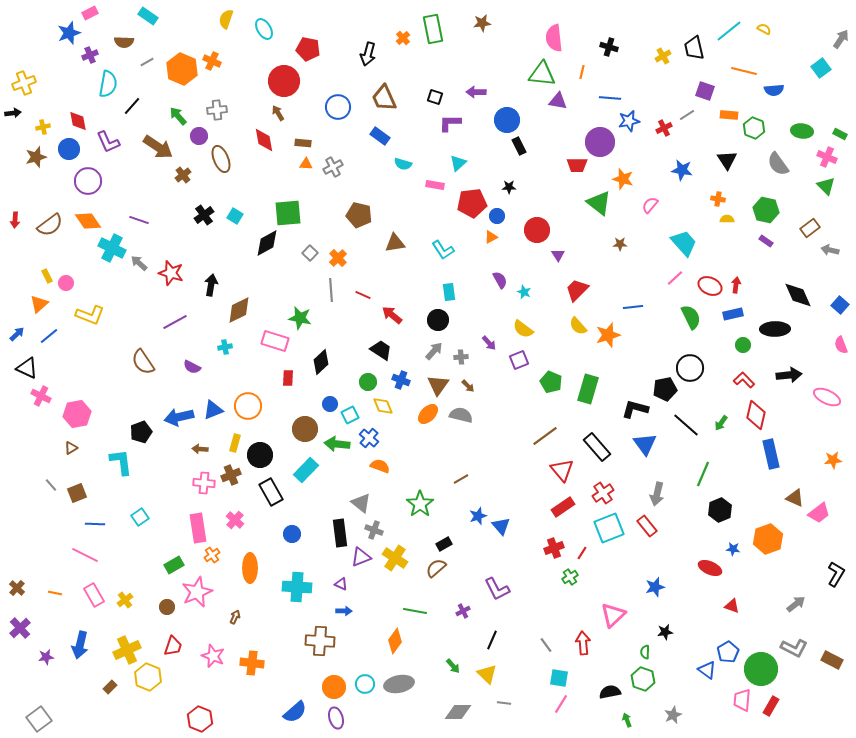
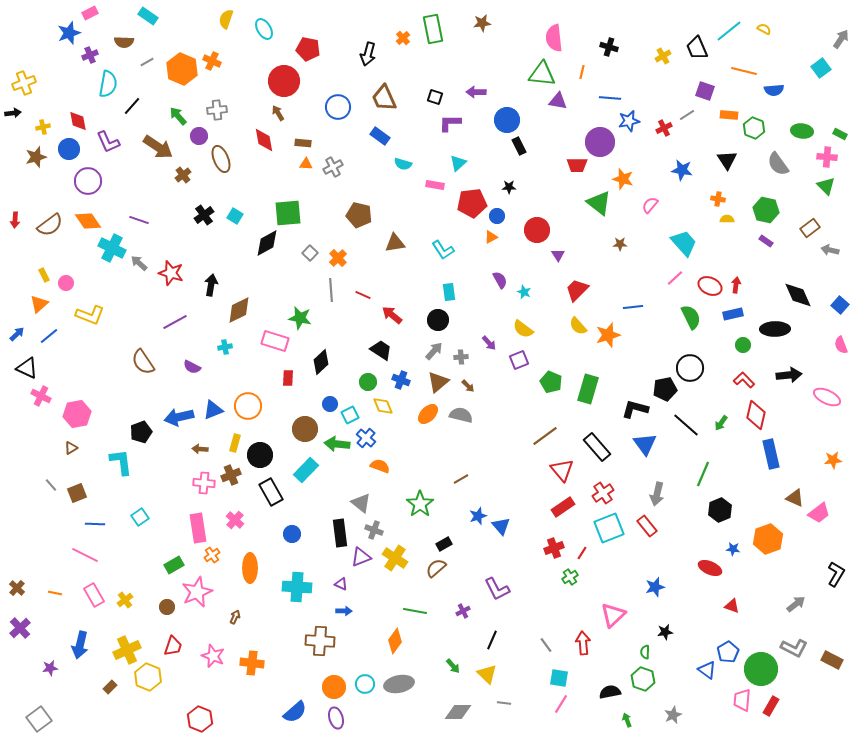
black trapezoid at (694, 48): moved 3 px right; rotated 10 degrees counterclockwise
pink cross at (827, 157): rotated 18 degrees counterclockwise
yellow rectangle at (47, 276): moved 3 px left, 1 px up
brown triangle at (438, 385): moved 3 px up; rotated 15 degrees clockwise
blue cross at (369, 438): moved 3 px left
purple star at (46, 657): moved 4 px right, 11 px down
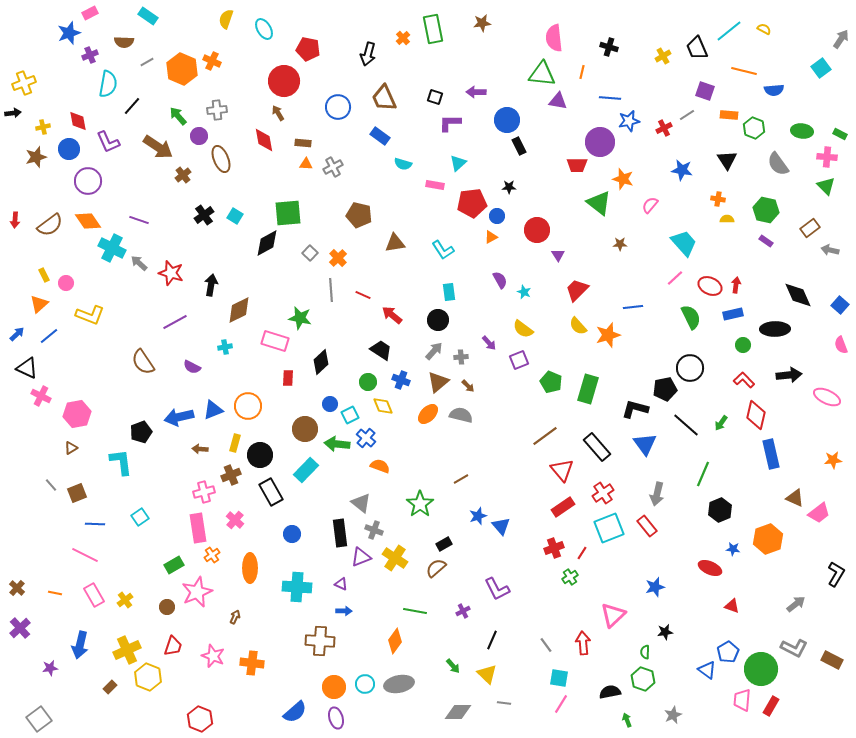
pink cross at (204, 483): moved 9 px down; rotated 20 degrees counterclockwise
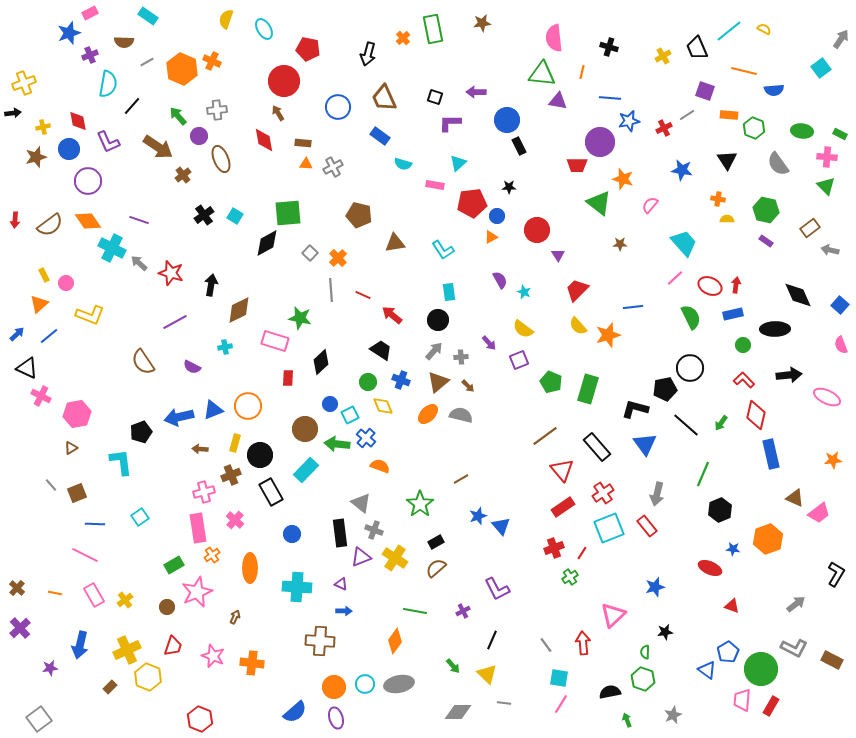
black rectangle at (444, 544): moved 8 px left, 2 px up
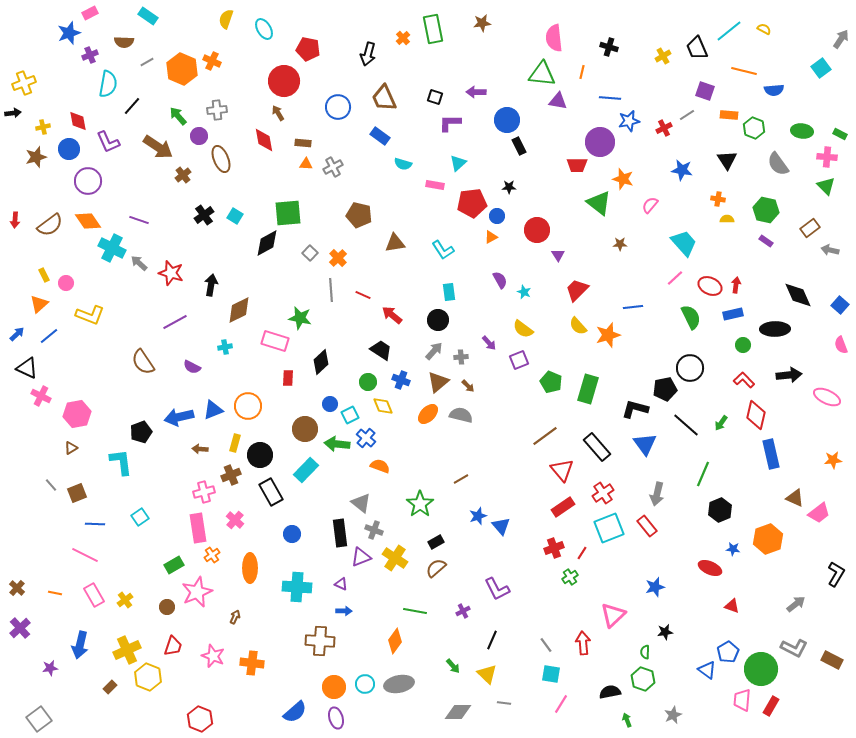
cyan square at (559, 678): moved 8 px left, 4 px up
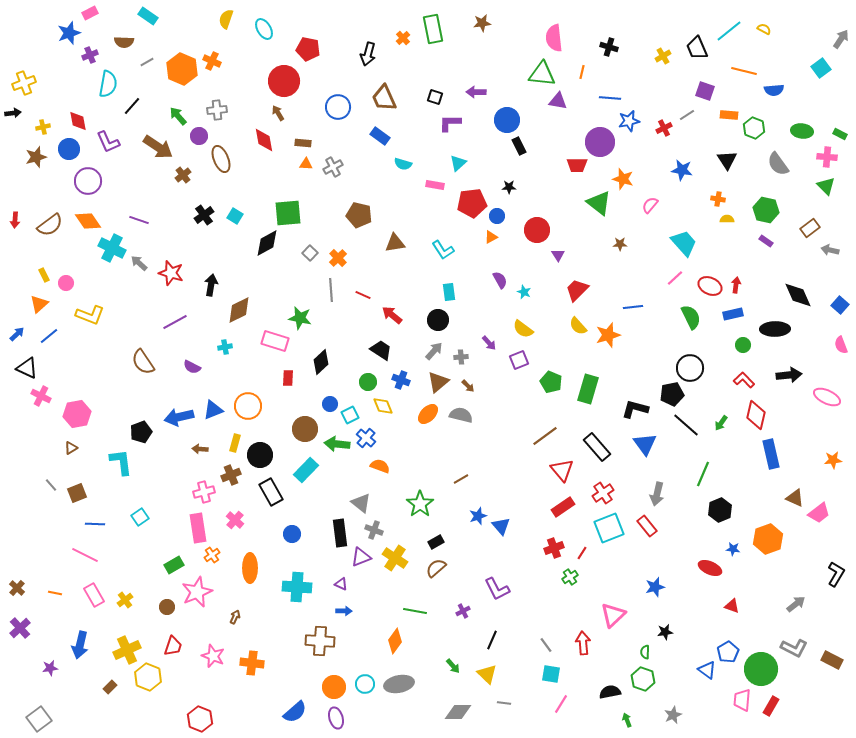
black pentagon at (665, 389): moved 7 px right, 5 px down
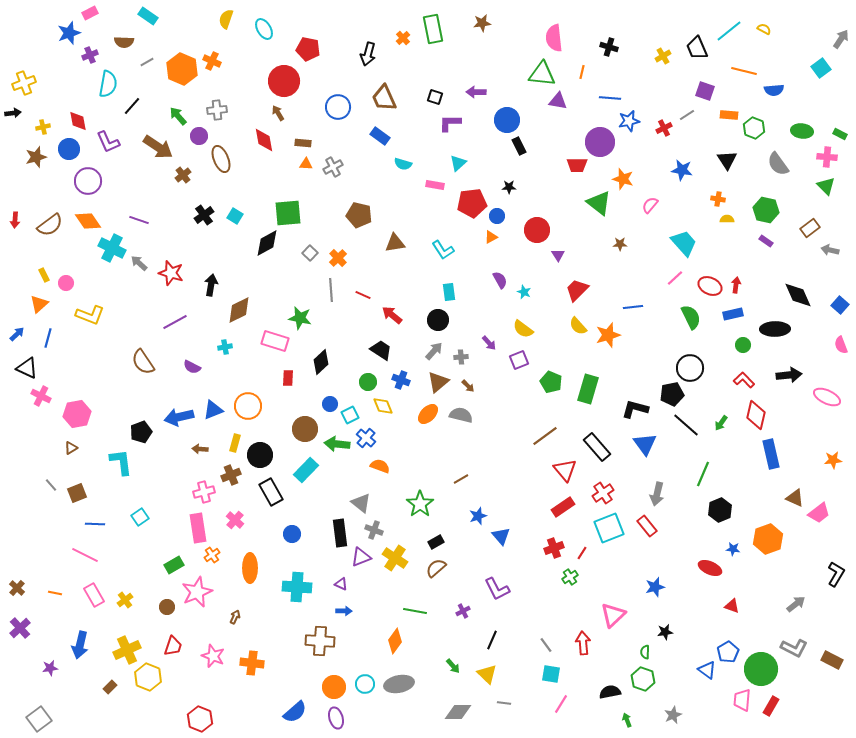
blue line at (49, 336): moved 1 px left, 2 px down; rotated 36 degrees counterclockwise
red triangle at (562, 470): moved 3 px right
blue triangle at (501, 526): moved 10 px down
